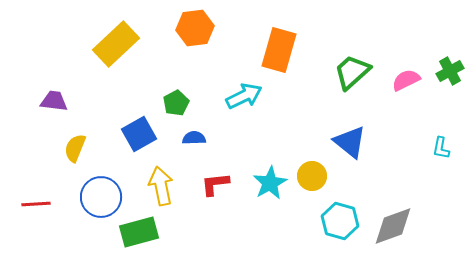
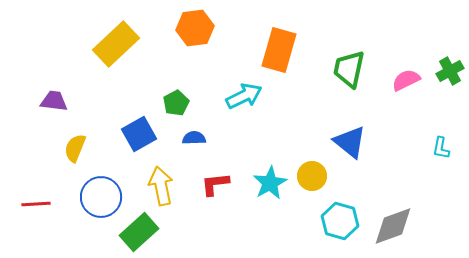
green trapezoid: moved 3 px left, 3 px up; rotated 36 degrees counterclockwise
green rectangle: rotated 27 degrees counterclockwise
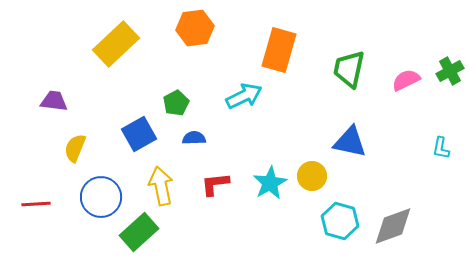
blue triangle: rotated 27 degrees counterclockwise
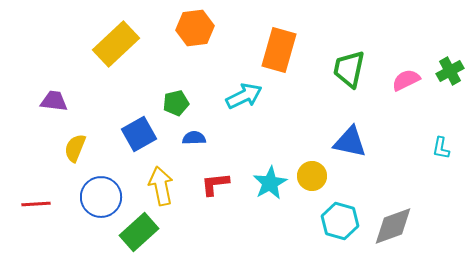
green pentagon: rotated 15 degrees clockwise
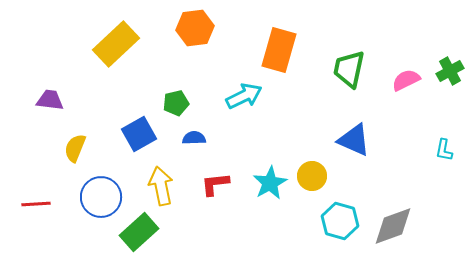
purple trapezoid: moved 4 px left, 1 px up
blue triangle: moved 4 px right, 2 px up; rotated 12 degrees clockwise
cyan L-shape: moved 3 px right, 2 px down
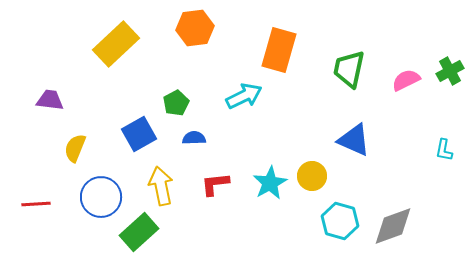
green pentagon: rotated 15 degrees counterclockwise
